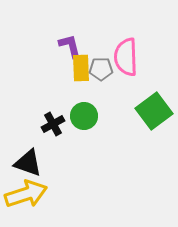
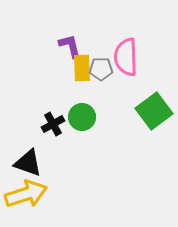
yellow rectangle: moved 1 px right
green circle: moved 2 px left, 1 px down
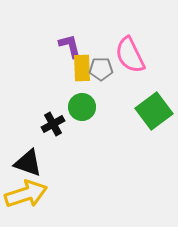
pink semicircle: moved 4 px right, 2 px up; rotated 24 degrees counterclockwise
green circle: moved 10 px up
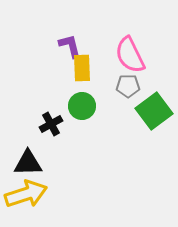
gray pentagon: moved 27 px right, 17 px down
green circle: moved 1 px up
black cross: moved 2 px left
black triangle: rotated 20 degrees counterclockwise
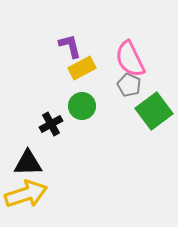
pink semicircle: moved 4 px down
yellow rectangle: rotated 64 degrees clockwise
gray pentagon: moved 1 px right, 1 px up; rotated 25 degrees clockwise
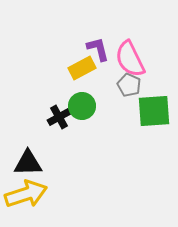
purple L-shape: moved 28 px right, 3 px down
green square: rotated 33 degrees clockwise
black cross: moved 8 px right, 7 px up
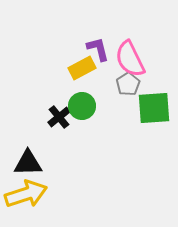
gray pentagon: moved 1 px left, 1 px up; rotated 15 degrees clockwise
green square: moved 3 px up
black cross: rotated 10 degrees counterclockwise
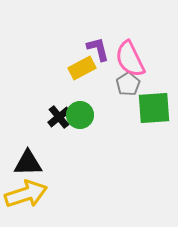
green circle: moved 2 px left, 9 px down
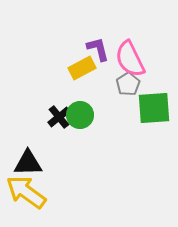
yellow arrow: moved 2 px up; rotated 126 degrees counterclockwise
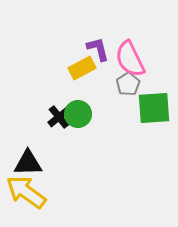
green circle: moved 2 px left, 1 px up
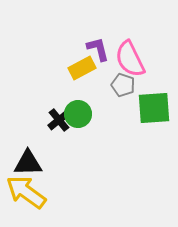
gray pentagon: moved 5 px left, 1 px down; rotated 20 degrees counterclockwise
black cross: moved 3 px down
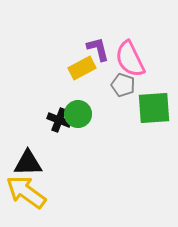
black cross: rotated 30 degrees counterclockwise
